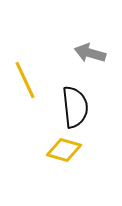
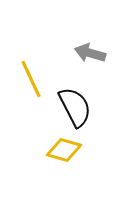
yellow line: moved 6 px right, 1 px up
black semicircle: rotated 21 degrees counterclockwise
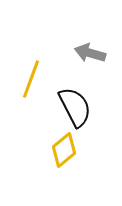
yellow line: rotated 45 degrees clockwise
yellow diamond: rotated 56 degrees counterclockwise
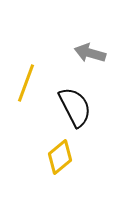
yellow line: moved 5 px left, 4 px down
yellow diamond: moved 4 px left, 7 px down
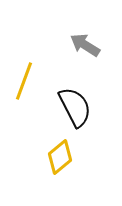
gray arrow: moved 5 px left, 8 px up; rotated 16 degrees clockwise
yellow line: moved 2 px left, 2 px up
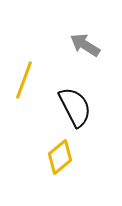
yellow line: moved 1 px up
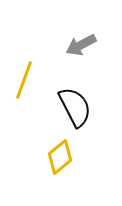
gray arrow: moved 4 px left; rotated 60 degrees counterclockwise
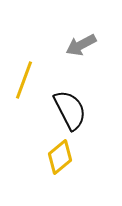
black semicircle: moved 5 px left, 3 px down
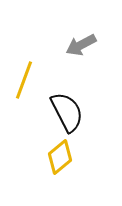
black semicircle: moved 3 px left, 2 px down
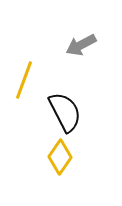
black semicircle: moved 2 px left
yellow diamond: rotated 16 degrees counterclockwise
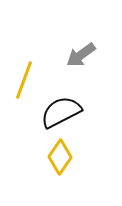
gray arrow: moved 10 px down; rotated 8 degrees counterclockwise
black semicircle: moved 4 px left; rotated 90 degrees counterclockwise
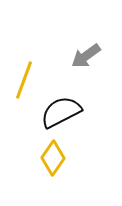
gray arrow: moved 5 px right, 1 px down
yellow diamond: moved 7 px left, 1 px down
